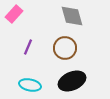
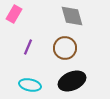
pink rectangle: rotated 12 degrees counterclockwise
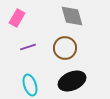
pink rectangle: moved 3 px right, 4 px down
purple line: rotated 49 degrees clockwise
cyan ellipse: rotated 60 degrees clockwise
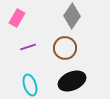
gray diamond: rotated 50 degrees clockwise
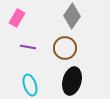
purple line: rotated 28 degrees clockwise
black ellipse: rotated 52 degrees counterclockwise
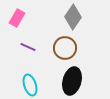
gray diamond: moved 1 px right, 1 px down
purple line: rotated 14 degrees clockwise
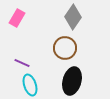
purple line: moved 6 px left, 16 px down
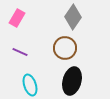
purple line: moved 2 px left, 11 px up
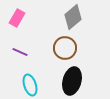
gray diamond: rotated 15 degrees clockwise
